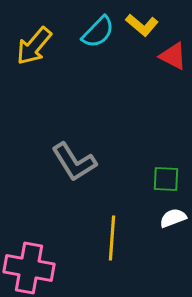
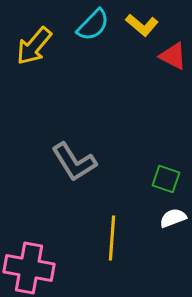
cyan semicircle: moved 5 px left, 7 px up
green square: rotated 16 degrees clockwise
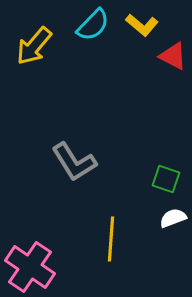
yellow line: moved 1 px left, 1 px down
pink cross: moved 1 px right, 1 px up; rotated 24 degrees clockwise
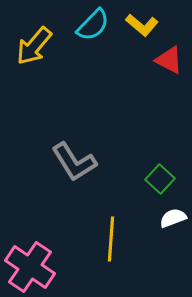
red triangle: moved 4 px left, 4 px down
green square: moved 6 px left; rotated 24 degrees clockwise
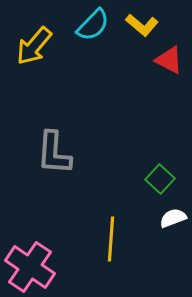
gray L-shape: moved 20 px left, 9 px up; rotated 36 degrees clockwise
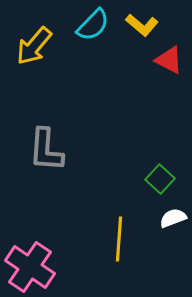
gray L-shape: moved 8 px left, 3 px up
yellow line: moved 8 px right
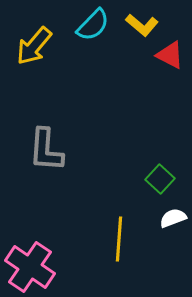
red triangle: moved 1 px right, 5 px up
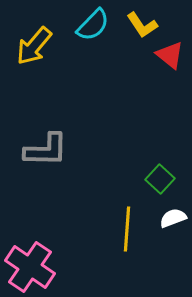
yellow L-shape: rotated 16 degrees clockwise
red triangle: rotated 12 degrees clockwise
gray L-shape: rotated 93 degrees counterclockwise
yellow line: moved 8 px right, 10 px up
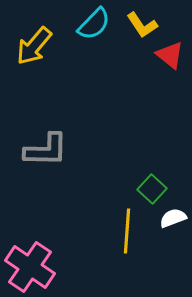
cyan semicircle: moved 1 px right, 1 px up
green square: moved 8 px left, 10 px down
yellow line: moved 2 px down
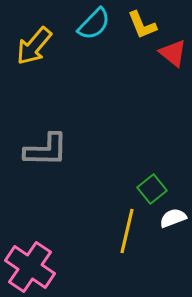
yellow L-shape: rotated 12 degrees clockwise
red triangle: moved 3 px right, 2 px up
green square: rotated 8 degrees clockwise
yellow line: rotated 9 degrees clockwise
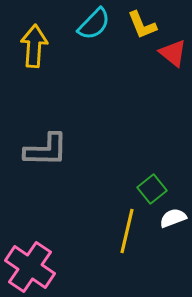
yellow arrow: rotated 144 degrees clockwise
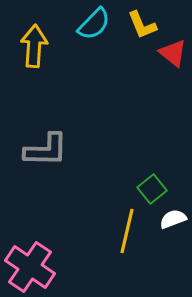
white semicircle: moved 1 px down
